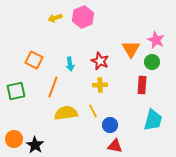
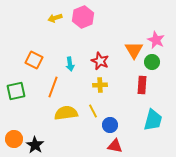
orange triangle: moved 3 px right, 1 px down
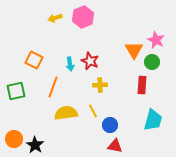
red star: moved 10 px left
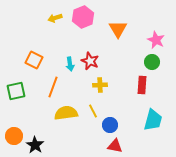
orange triangle: moved 16 px left, 21 px up
orange circle: moved 3 px up
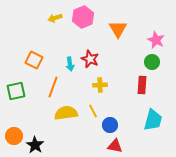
red star: moved 2 px up
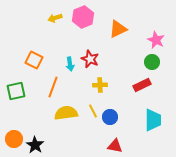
orange triangle: rotated 36 degrees clockwise
red rectangle: rotated 60 degrees clockwise
cyan trapezoid: rotated 15 degrees counterclockwise
blue circle: moved 8 px up
orange circle: moved 3 px down
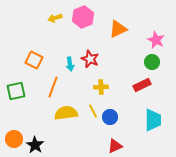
yellow cross: moved 1 px right, 2 px down
red triangle: rotated 35 degrees counterclockwise
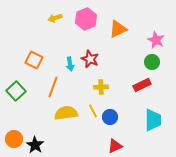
pink hexagon: moved 3 px right, 2 px down
green square: rotated 30 degrees counterclockwise
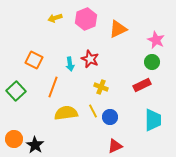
yellow cross: rotated 24 degrees clockwise
